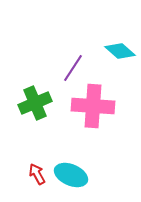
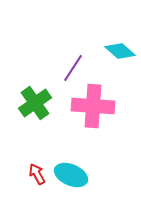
green cross: rotated 12 degrees counterclockwise
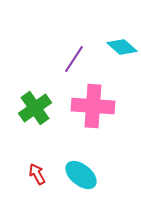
cyan diamond: moved 2 px right, 4 px up
purple line: moved 1 px right, 9 px up
green cross: moved 5 px down
cyan ellipse: moved 10 px right; rotated 16 degrees clockwise
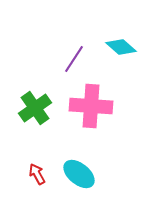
cyan diamond: moved 1 px left
pink cross: moved 2 px left
cyan ellipse: moved 2 px left, 1 px up
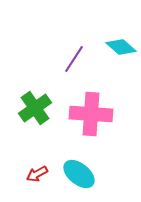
pink cross: moved 8 px down
red arrow: rotated 90 degrees counterclockwise
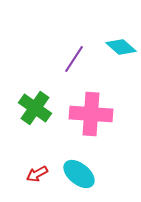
green cross: rotated 20 degrees counterclockwise
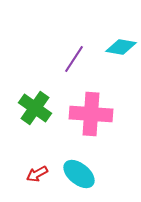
cyan diamond: rotated 32 degrees counterclockwise
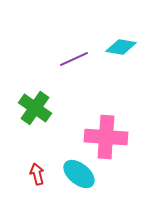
purple line: rotated 32 degrees clockwise
pink cross: moved 15 px right, 23 px down
red arrow: rotated 105 degrees clockwise
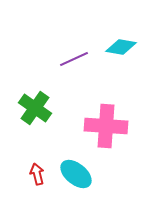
pink cross: moved 11 px up
cyan ellipse: moved 3 px left
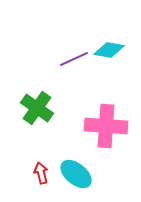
cyan diamond: moved 12 px left, 3 px down
green cross: moved 2 px right
red arrow: moved 4 px right, 1 px up
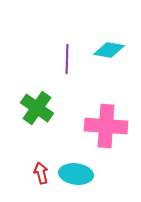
purple line: moved 7 px left; rotated 64 degrees counterclockwise
cyan ellipse: rotated 32 degrees counterclockwise
